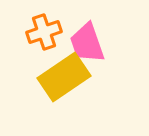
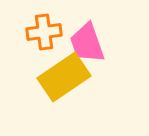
orange cross: rotated 12 degrees clockwise
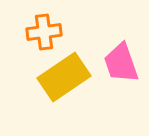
pink trapezoid: moved 34 px right, 20 px down
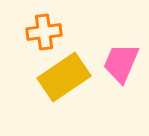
pink trapezoid: rotated 42 degrees clockwise
